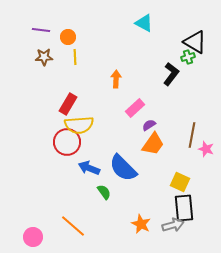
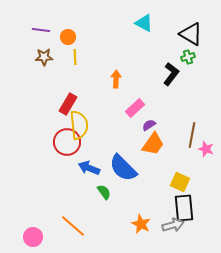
black triangle: moved 4 px left, 8 px up
yellow semicircle: rotated 92 degrees counterclockwise
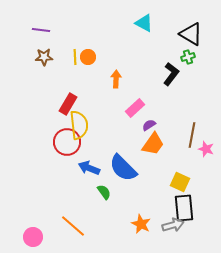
orange circle: moved 20 px right, 20 px down
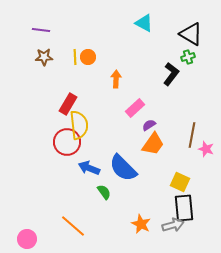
pink circle: moved 6 px left, 2 px down
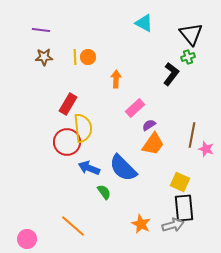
black triangle: rotated 20 degrees clockwise
yellow semicircle: moved 4 px right, 3 px down
